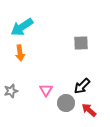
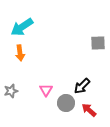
gray square: moved 17 px right
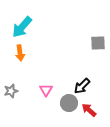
cyan arrow: rotated 15 degrees counterclockwise
gray circle: moved 3 px right
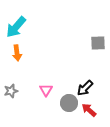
cyan arrow: moved 6 px left
orange arrow: moved 3 px left
black arrow: moved 3 px right, 2 px down
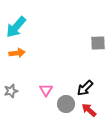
orange arrow: rotated 91 degrees counterclockwise
gray circle: moved 3 px left, 1 px down
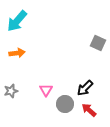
cyan arrow: moved 1 px right, 6 px up
gray square: rotated 28 degrees clockwise
gray circle: moved 1 px left
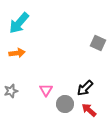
cyan arrow: moved 2 px right, 2 px down
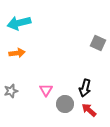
cyan arrow: rotated 35 degrees clockwise
black arrow: rotated 30 degrees counterclockwise
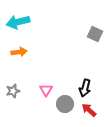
cyan arrow: moved 1 px left, 1 px up
gray square: moved 3 px left, 9 px up
orange arrow: moved 2 px right, 1 px up
gray star: moved 2 px right
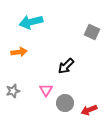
cyan arrow: moved 13 px right
gray square: moved 3 px left, 2 px up
black arrow: moved 19 px left, 22 px up; rotated 30 degrees clockwise
gray circle: moved 1 px up
red arrow: rotated 63 degrees counterclockwise
